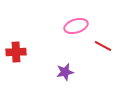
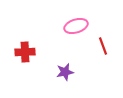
red line: rotated 42 degrees clockwise
red cross: moved 9 px right
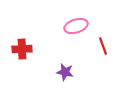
red cross: moved 3 px left, 3 px up
purple star: rotated 24 degrees clockwise
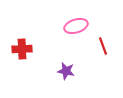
purple star: moved 1 px right, 1 px up
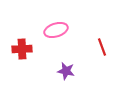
pink ellipse: moved 20 px left, 4 px down
red line: moved 1 px left, 1 px down
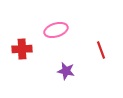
red line: moved 1 px left, 3 px down
